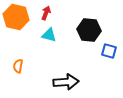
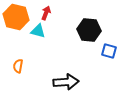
cyan triangle: moved 11 px left, 4 px up
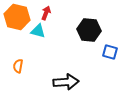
orange hexagon: moved 1 px right
blue square: moved 1 px right, 1 px down
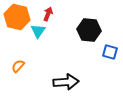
red arrow: moved 2 px right, 1 px down
cyan triangle: rotated 49 degrees clockwise
orange semicircle: rotated 32 degrees clockwise
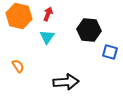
orange hexagon: moved 2 px right, 1 px up
cyan triangle: moved 9 px right, 6 px down
orange semicircle: rotated 104 degrees clockwise
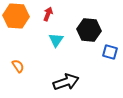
orange hexagon: moved 3 px left; rotated 10 degrees counterclockwise
cyan triangle: moved 9 px right, 3 px down
black arrow: rotated 15 degrees counterclockwise
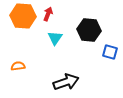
orange hexagon: moved 7 px right
cyan triangle: moved 1 px left, 2 px up
orange semicircle: rotated 64 degrees counterclockwise
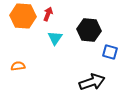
black arrow: moved 26 px right
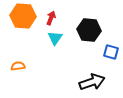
red arrow: moved 3 px right, 4 px down
blue square: moved 1 px right
